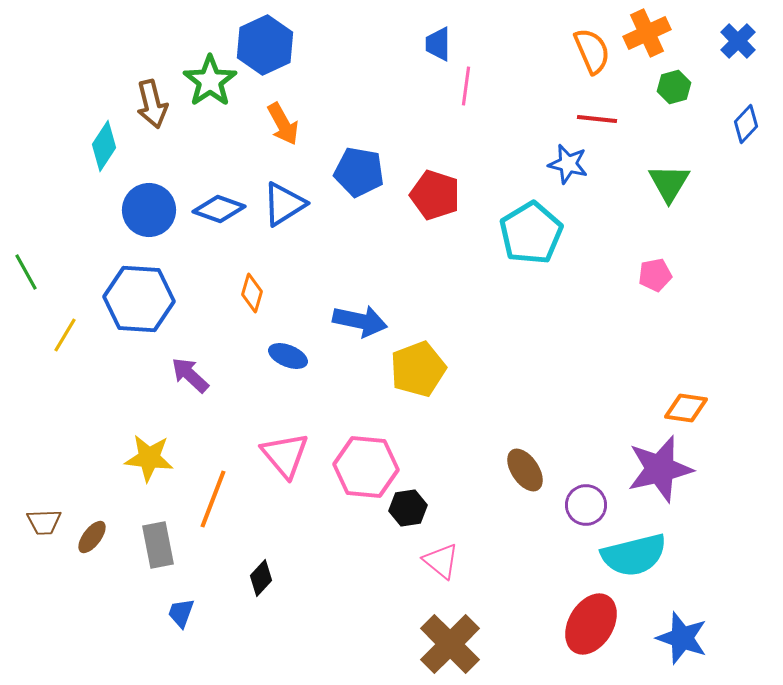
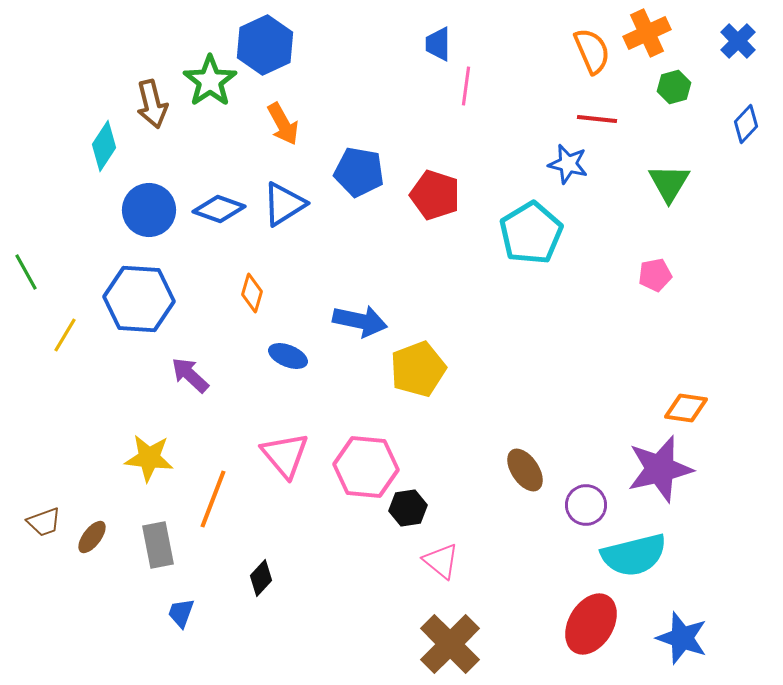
brown trapezoid at (44, 522): rotated 18 degrees counterclockwise
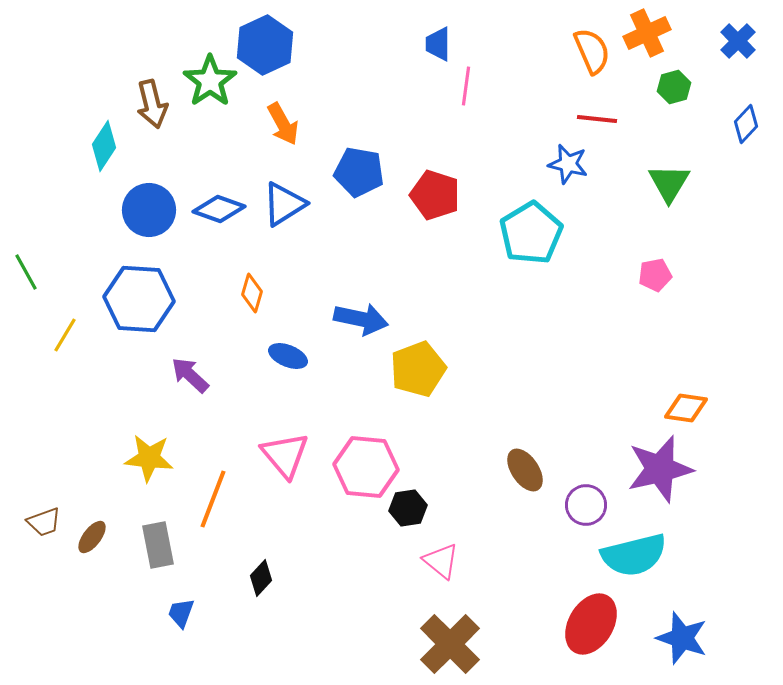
blue arrow at (360, 321): moved 1 px right, 2 px up
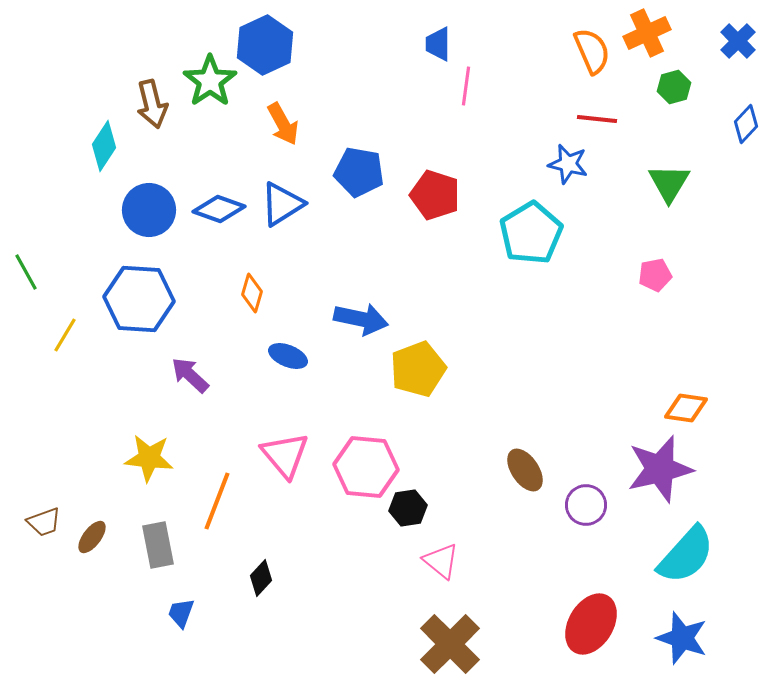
blue triangle at (284, 204): moved 2 px left
orange line at (213, 499): moved 4 px right, 2 px down
cyan semicircle at (634, 555): moved 52 px right; rotated 34 degrees counterclockwise
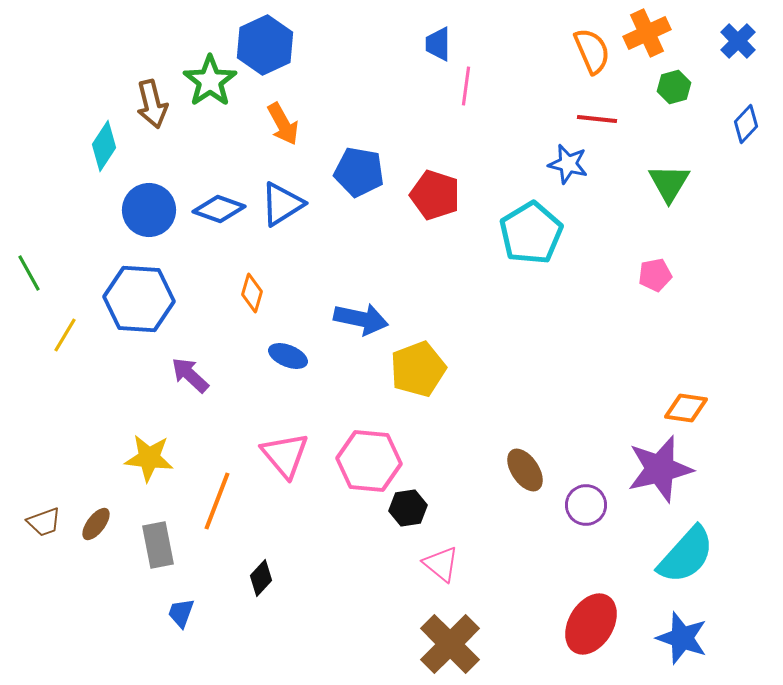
green line at (26, 272): moved 3 px right, 1 px down
pink hexagon at (366, 467): moved 3 px right, 6 px up
brown ellipse at (92, 537): moved 4 px right, 13 px up
pink triangle at (441, 561): moved 3 px down
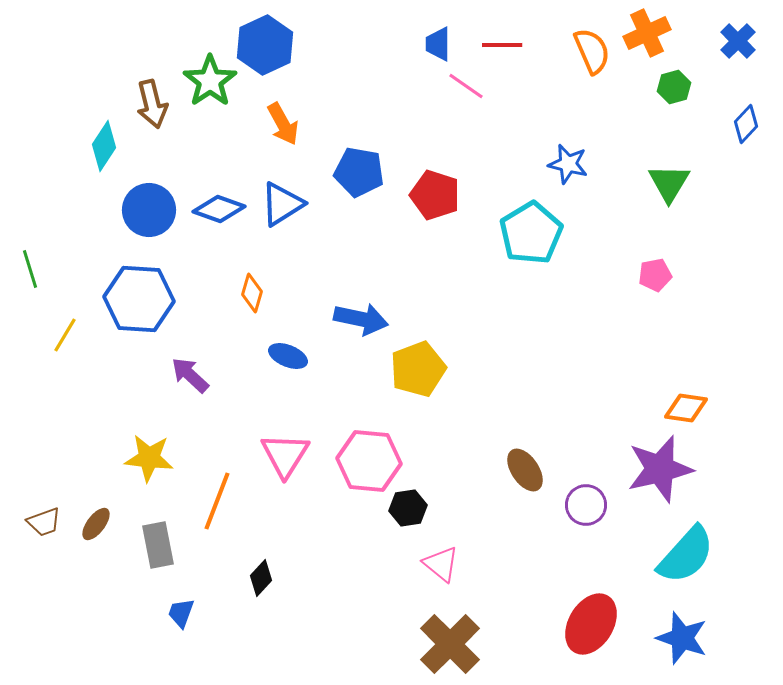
pink line at (466, 86): rotated 63 degrees counterclockwise
red line at (597, 119): moved 95 px left, 74 px up; rotated 6 degrees counterclockwise
green line at (29, 273): moved 1 px right, 4 px up; rotated 12 degrees clockwise
pink triangle at (285, 455): rotated 12 degrees clockwise
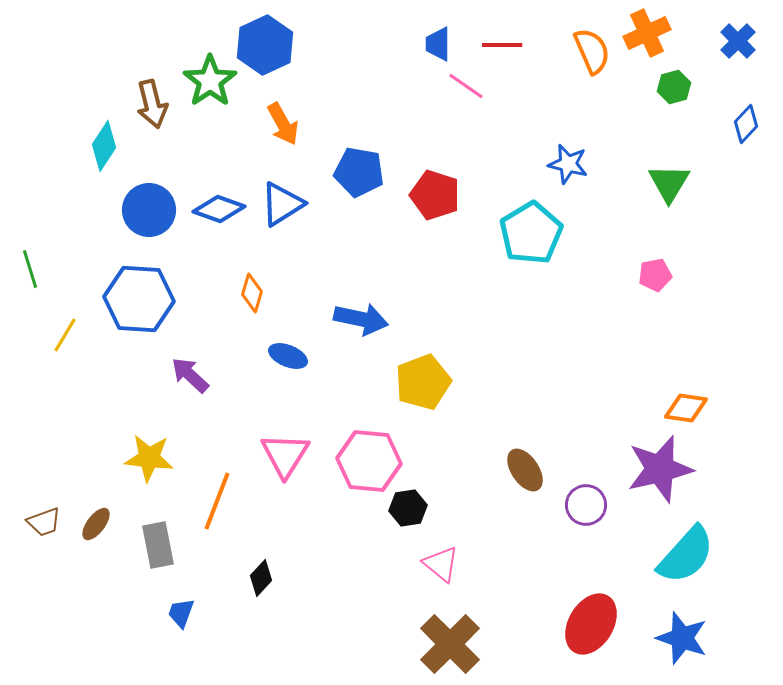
yellow pentagon at (418, 369): moved 5 px right, 13 px down
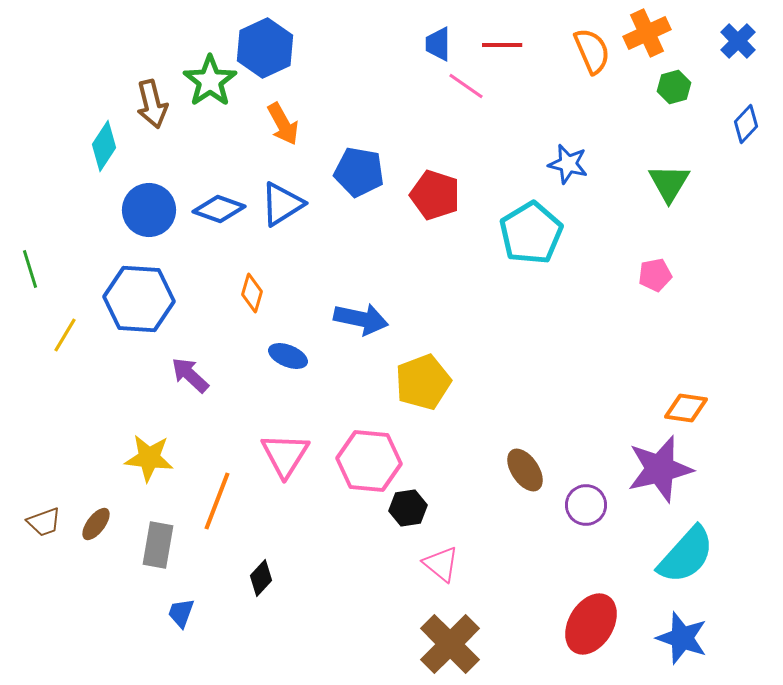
blue hexagon at (265, 45): moved 3 px down
gray rectangle at (158, 545): rotated 21 degrees clockwise
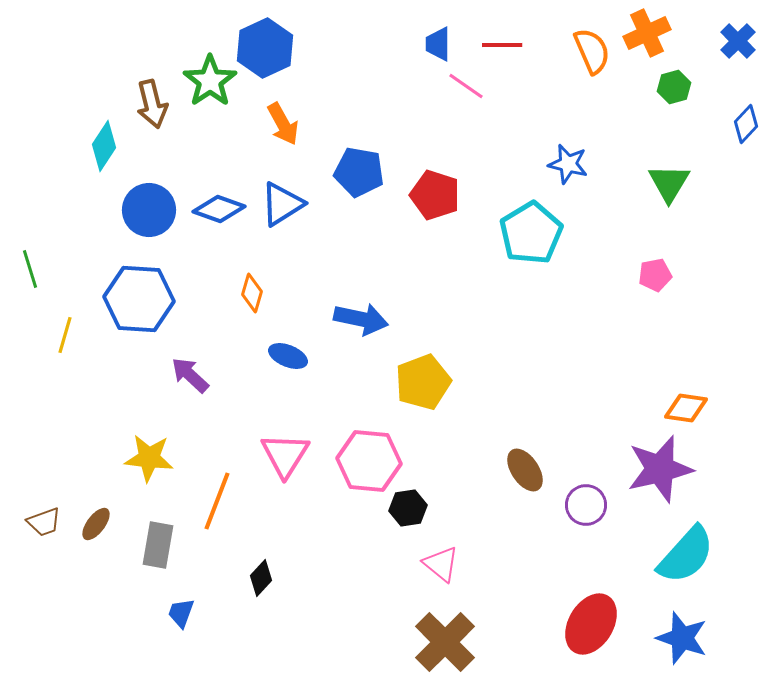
yellow line at (65, 335): rotated 15 degrees counterclockwise
brown cross at (450, 644): moved 5 px left, 2 px up
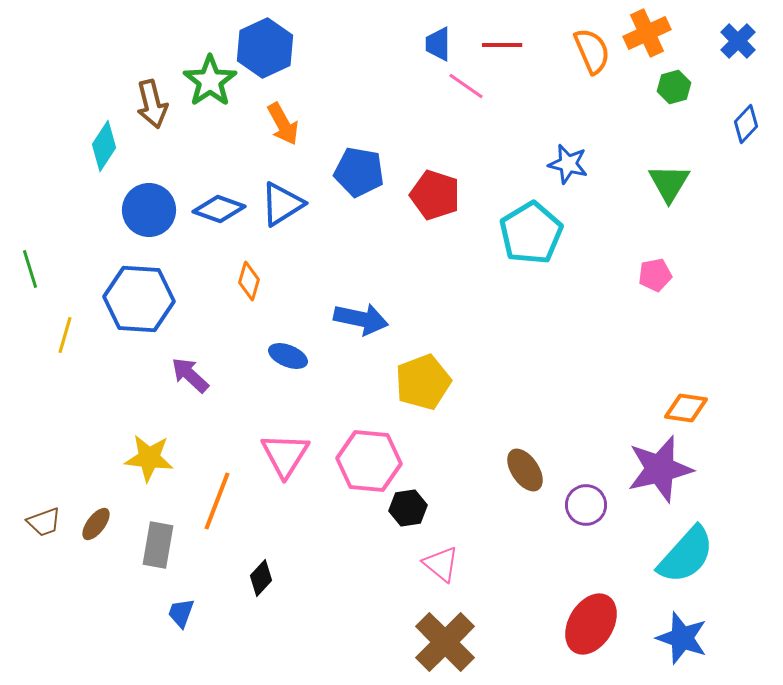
orange diamond at (252, 293): moved 3 px left, 12 px up
